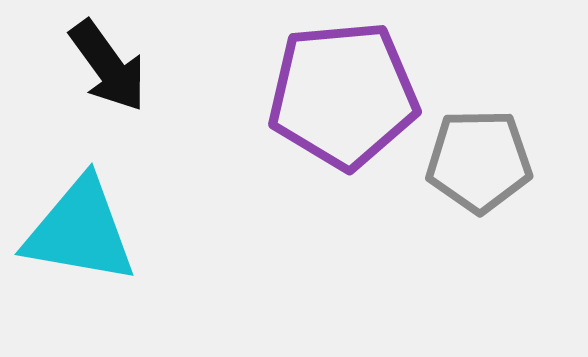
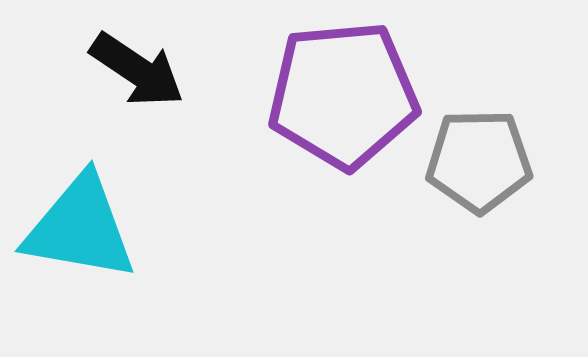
black arrow: moved 29 px right, 4 px down; rotated 20 degrees counterclockwise
cyan triangle: moved 3 px up
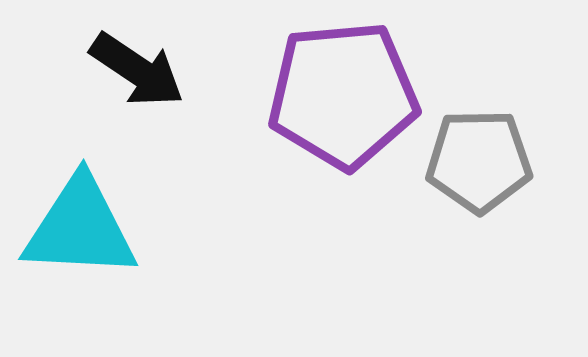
cyan triangle: rotated 7 degrees counterclockwise
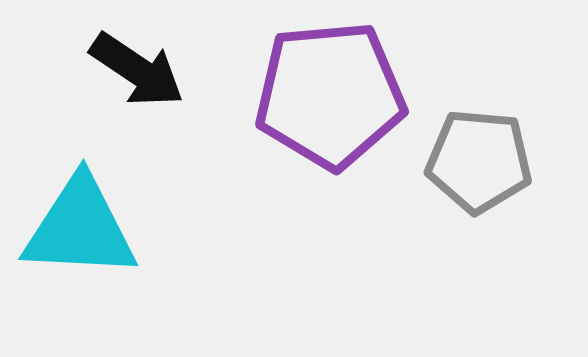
purple pentagon: moved 13 px left
gray pentagon: rotated 6 degrees clockwise
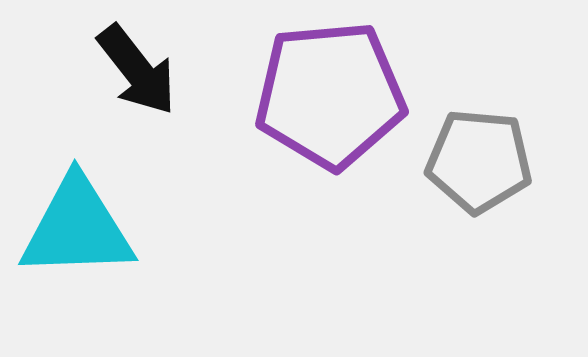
black arrow: rotated 18 degrees clockwise
cyan triangle: moved 3 px left; rotated 5 degrees counterclockwise
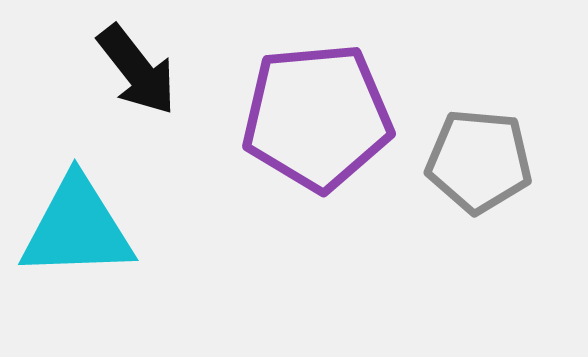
purple pentagon: moved 13 px left, 22 px down
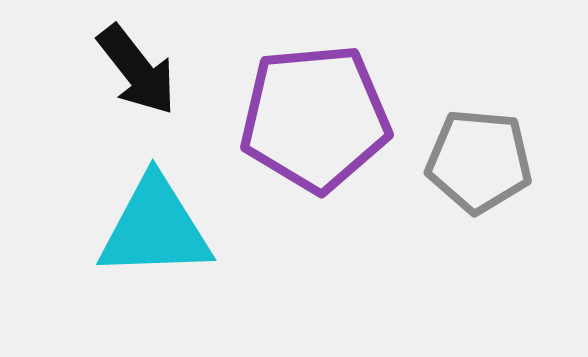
purple pentagon: moved 2 px left, 1 px down
cyan triangle: moved 78 px right
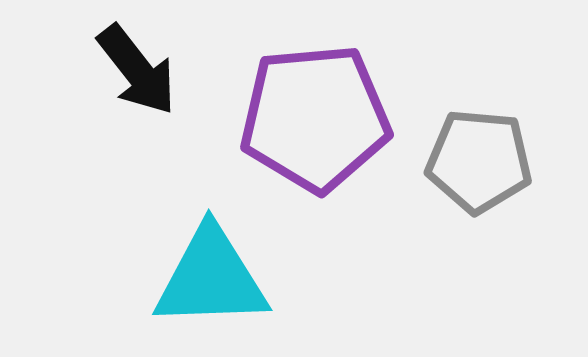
cyan triangle: moved 56 px right, 50 px down
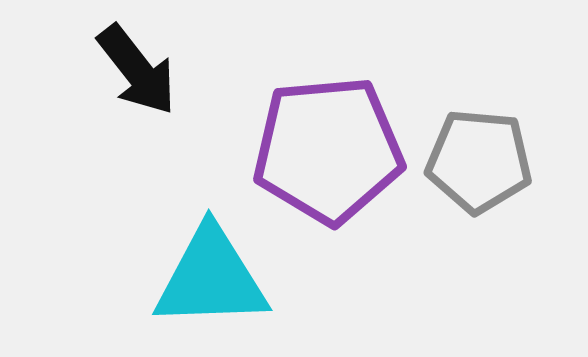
purple pentagon: moved 13 px right, 32 px down
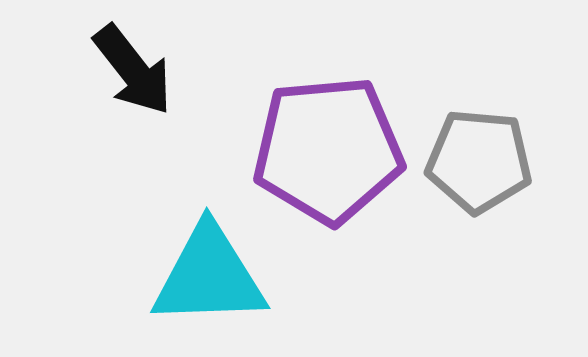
black arrow: moved 4 px left
cyan triangle: moved 2 px left, 2 px up
